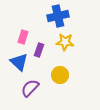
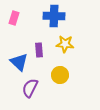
blue cross: moved 4 px left; rotated 15 degrees clockwise
pink rectangle: moved 9 px left, 19 px up
yellow star: moved 2 px down
purple rectangle: rotated 24 degrees counterclockwise
purple semicircle: rotated 18 degrees counterclockwise
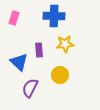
yellow star: rotated 12 degrees counterclockwise
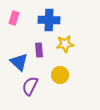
blue cross: moved 5 px left, 4 px down
purple semicircle: moved 2 px up
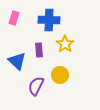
yellow star: rotated 30 degrees counterclockwise
blue triangle: moved 2 px left, 1 px up
purple semicircle: moved 6 px right
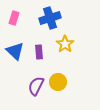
blue cross: moved 1 px right, 2 px up; rotated 20 degrees counterclockwise
purple rectangle: moved 2 px down
blue triangle: moved 2 px left, 10 px up
yellow circle: moved 2 px left, 7 px down
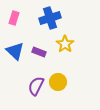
purple rectangle: rotated 64 degrees counterclockwise
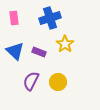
pink rectangle: rotated 24 degrees counterclockwise
purple semicircle: moved 5 px left, 5 px up
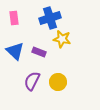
yellow star: moved 3 px left, 5 px up; rotated 24 degrees counterclockwise
purple semicircle: moved 1 px right
